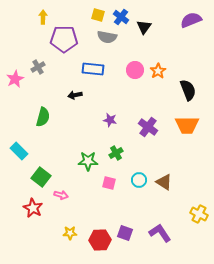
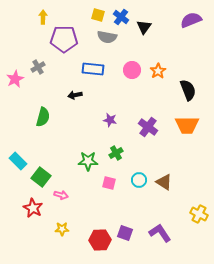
pink circle: moved 3 px left
cyan rectangle: moved 1 px left, 10 px down
yellow star: moved 8 px left, 4 px up
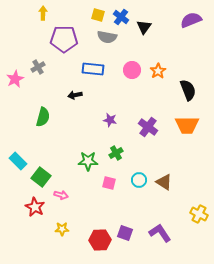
yellow arrow: moved 4 px up
red star: moved 2 px right, 1 px up
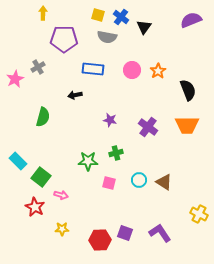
green cross: rotated 16 degrees clockwise
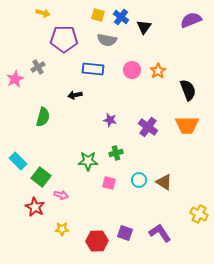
yellow arrow: rotated 104 degrees clockwise
gray semicircle: moved 3 px down
red hexagon: moved 3 px left, 1 px down
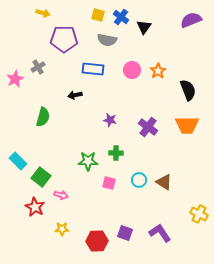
green cross: rotated 16 degrees clockwise
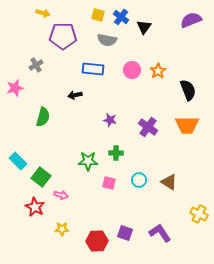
purple pentagon: moved 1 px left, 3 px up
gray cross: moved 2 px left, 2 px up
pink star: moved 9 px down; rotated 12 degrees clockwise
brown triangle: moved 5 px right
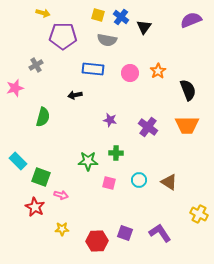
pink circle: moved 2 px left, 3 px down
green square: rotated 18 degrees counterclockwise
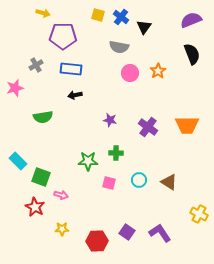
gray semicircle: moved 12 px right, 7 px down
blue rectangle: moved 22 px left
black semicircle: moved 4 px right, 36 px up
green semicircle: rotated 66 degrees clockwise
purple square: moved 2 px right, 1 px up; rotated 14 degrees clockwise
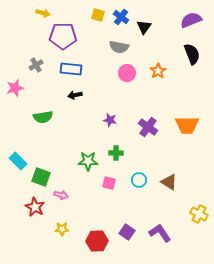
pink circle: moved 3 px left
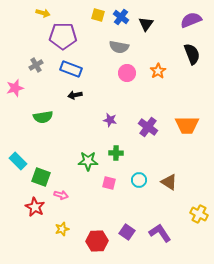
black triangle: moved 2 px right, 3 px up
blue rectangle: rotated 15 degrees clockwise
yellow star: rotated 16 degrees counterclockwise
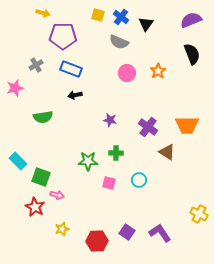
gray semicircle: moved 5 px up; rotated 12 degrees clockwise
brown triangle: moved 2 px left, 30 px up
pink arrow: moved 4 px left
